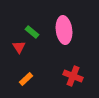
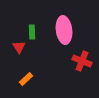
green rectangle: rotated 48 degrees clockwise
red cross: moved 9 px right, 15 px up
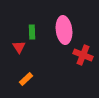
red cross: moved 1 px right, 6 px up
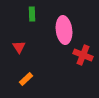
green rectangle: moved 18 px up
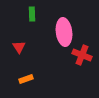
pink ellipse: moved 2 px down
red cross: moved 1 px left
orange rectangle: rotated 24 degrees clockwise
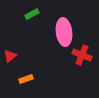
green rectangle: rotated 64 degrees clockwise
red triangle: moved 9 px left, 9 px down; rotated 24 degrees clockwise
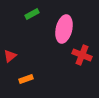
pink ellipse: moved 3 px up; rotated 20 degrees clockwise
